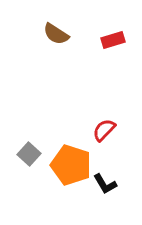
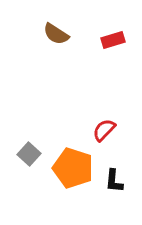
orange pentagon: moved 2 px right, 3 px down
black L-shape: moved 9 px right, 3 px up; rotated 35 degrees clockwise
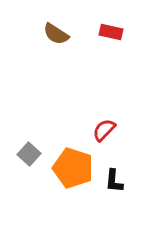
red rectangle: moved 2 px left, 8 px up; rotated 30 degrees clockwise
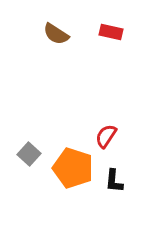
red semicircle: moved 2 px right, 6 px down; rotated 10 degrees counterclockwise
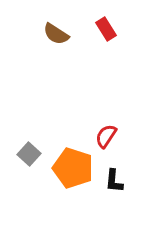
red rectangle: moved 5 px left, 3 px up; rotated 45 degrees clockwise
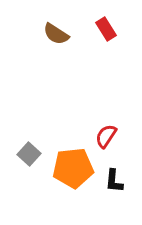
orange pentagon: rotated 24 degrees counterclockwise
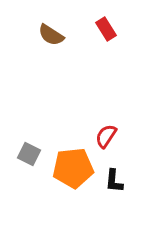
brown semicircle: moved 5 px left, 1 px down
gray square: rotated 15 degrees counterclockwise
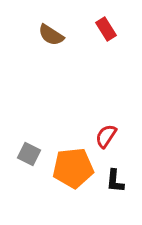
black L-shape: moved 1 px right
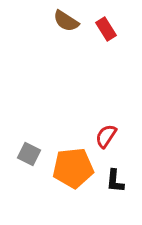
brown semicircle: moved 15 px right, 14 px up
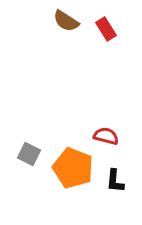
red semicircle: rotated 70 degrees clockwise
orange pentagon: rotated 27 degrees clockwise
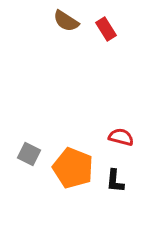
red semicircle: moved 15 px right, 1 px down
